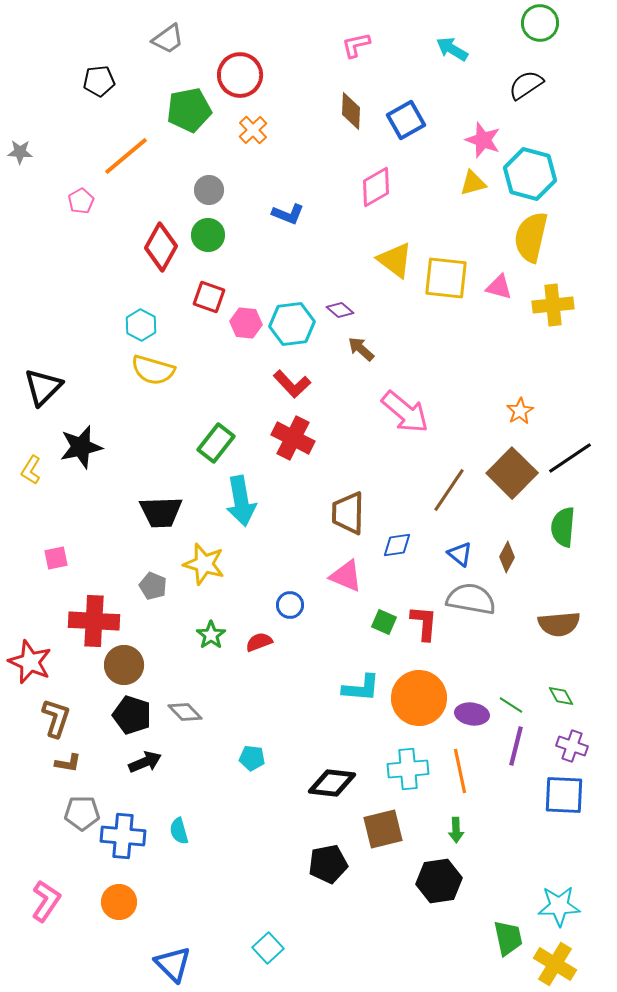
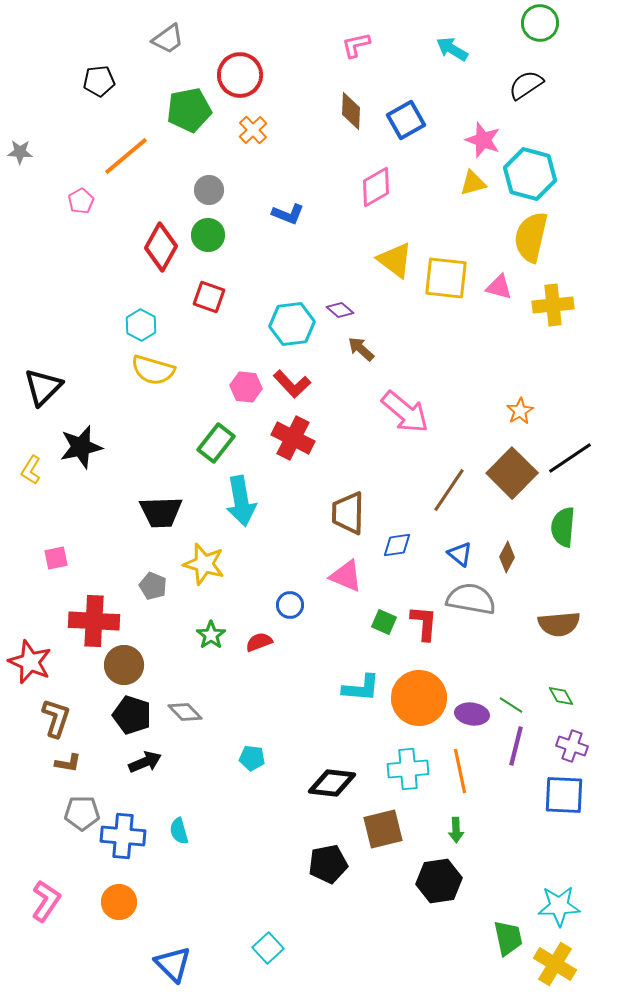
pink hexagon at (246, 323): moved 64 px down
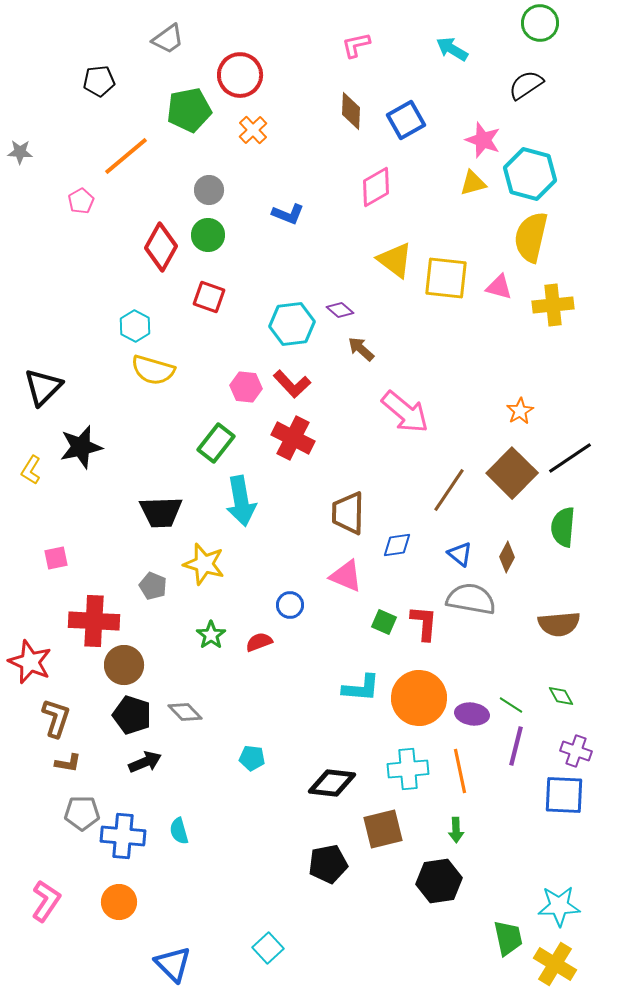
cyan hexagon at (141, 325): moved 6 px left, 1 px down
purple cross at (572, 746): moved 4 px right, 5 px down
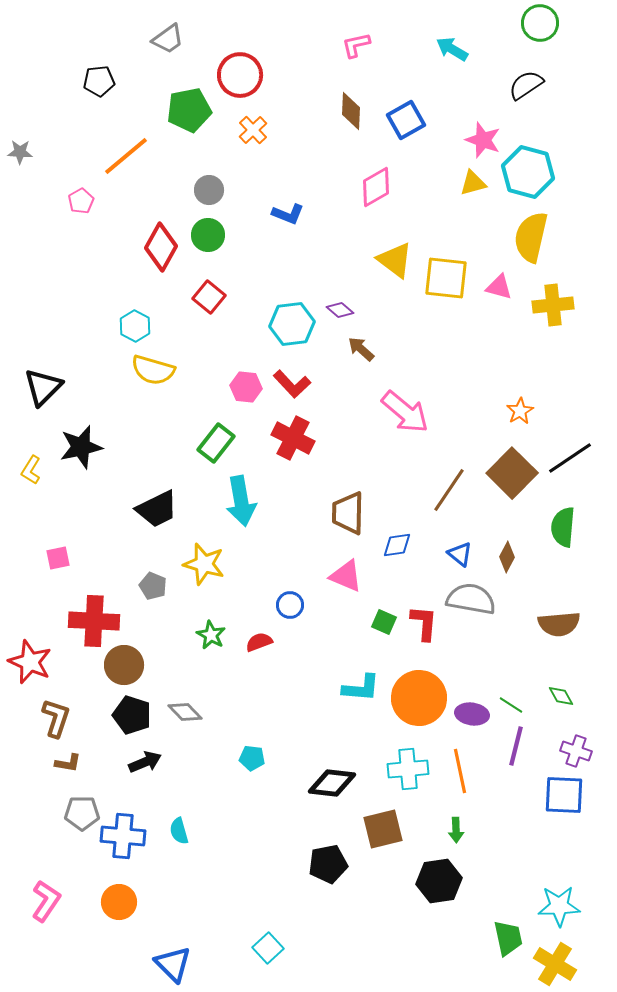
cyan hexagon at (530, 174): moved 2 px left, 2 px up
red square at (209, 297): rotated 20 degrees clockwise
black trapezoid at (161, 512): moved 4 px left, 3 px up; rotated 24 degrees counterclockwise
pink square at (56, 558): moved 2 px right
green star at (211, 635): rotated 8 degrees counterclockwise
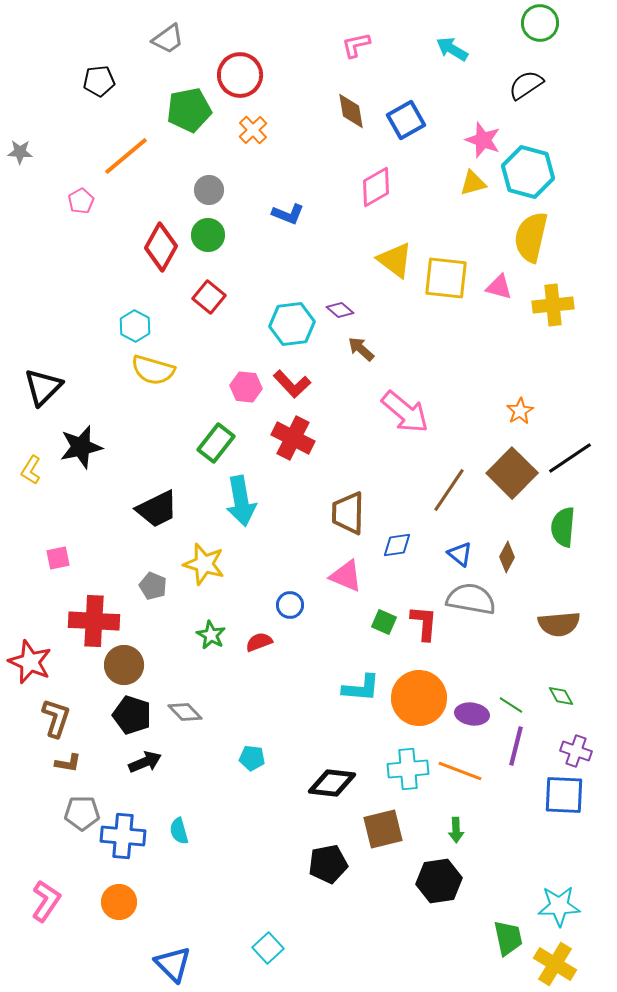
brown diamond at (351, 111): rotated 12 degrees counterclockwise
orange line at (460, 771): rotated 57 degrees counterclockwise
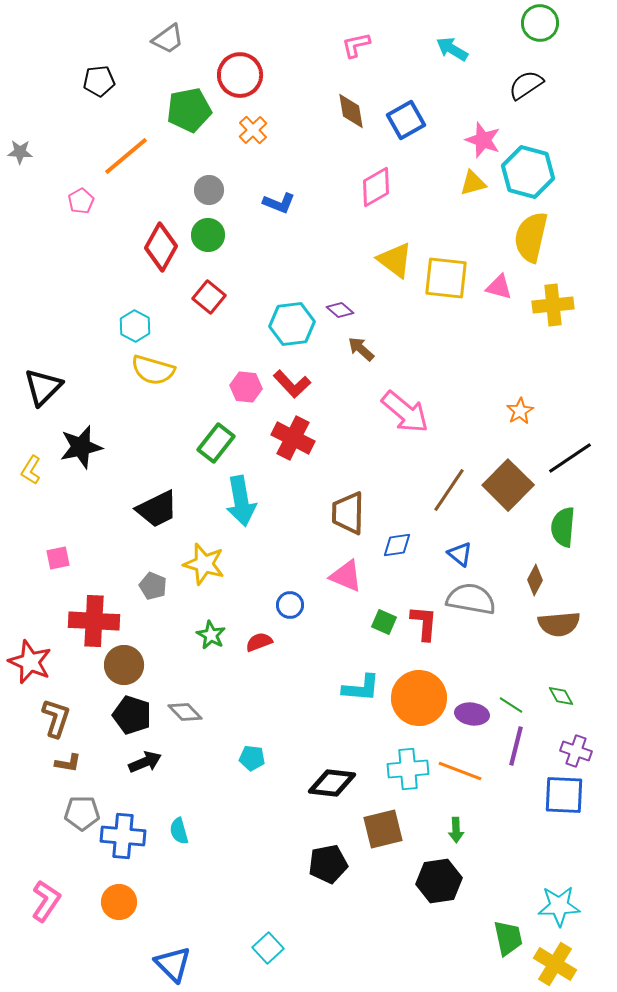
blue L-shape at (288, 214): moved 9 px left, 11 px up
brown square at (512, 473): moved 4 px left, 12 px down
brown diamond at (507, 557): moved 28 px right, 23 px down
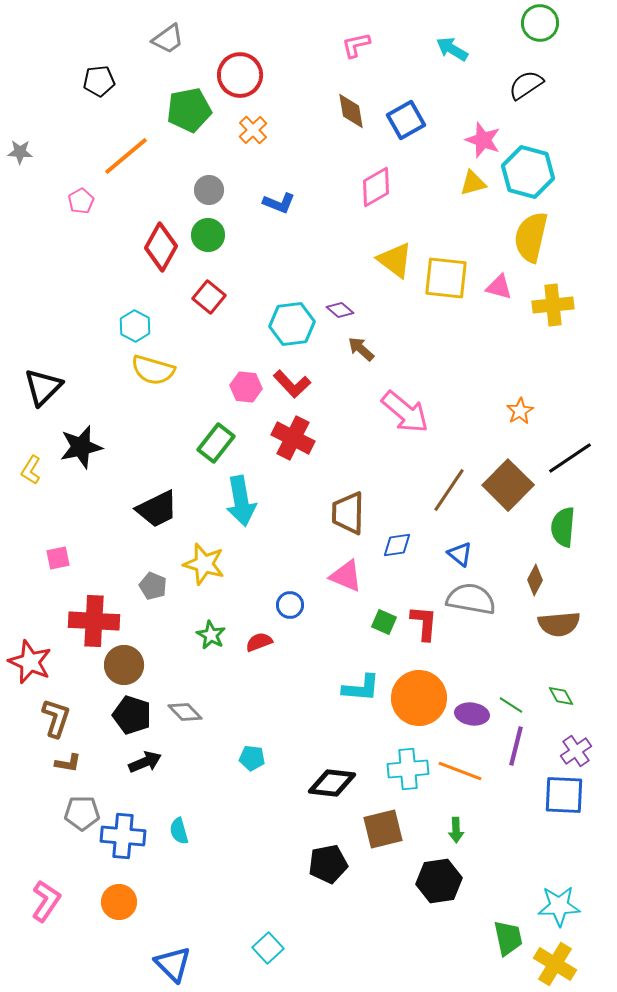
purple cross at (576, 751): rotated 36 degrees clockwise
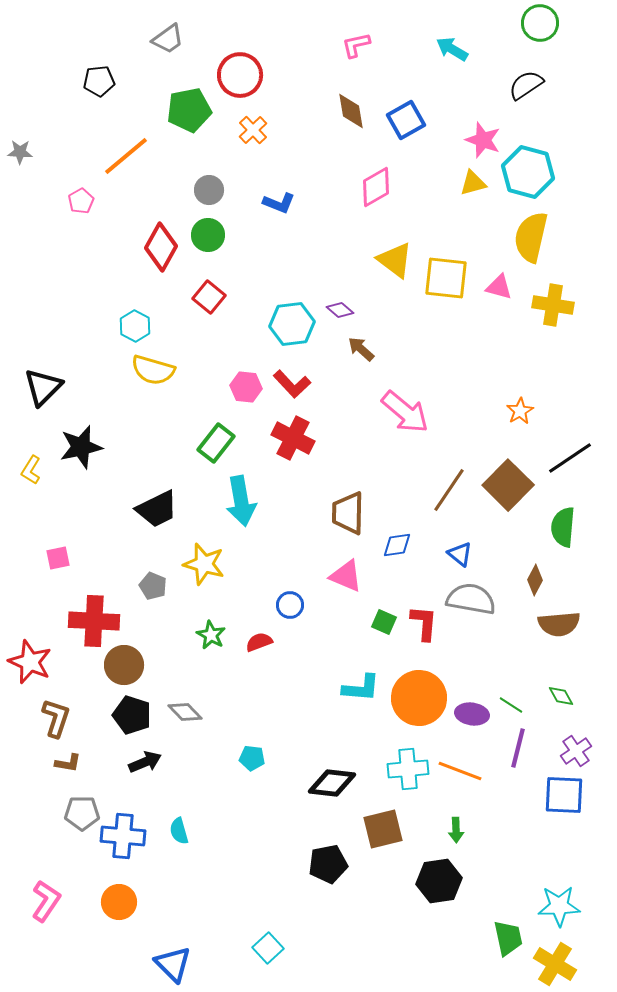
yellow cross at (553, 305): rotated 15 degrees clockwise
purple line at (516, 746): moved 2 px right, 2 px down
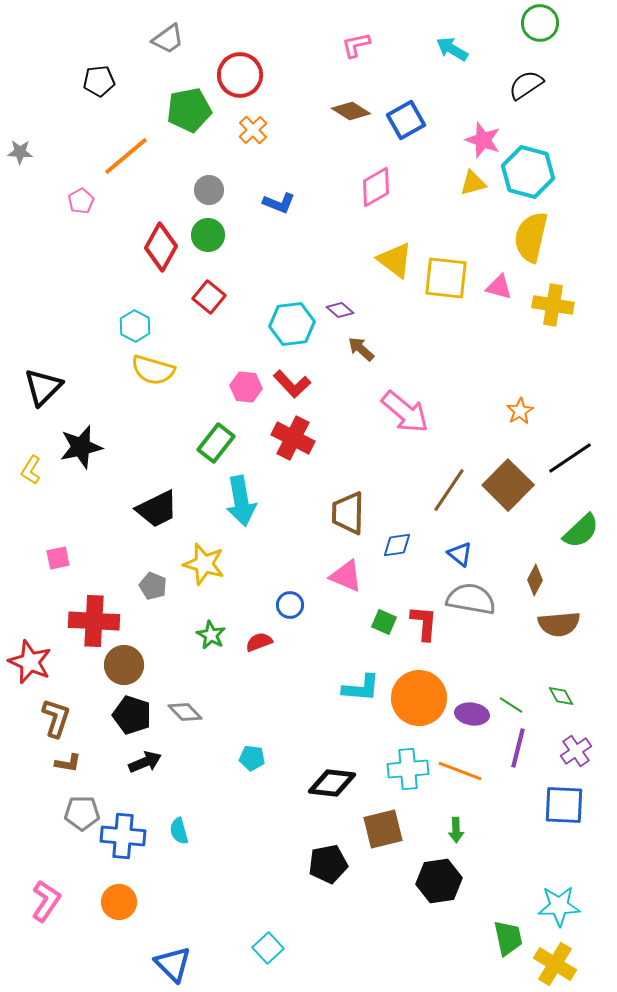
brown diamond at (351, 111): rotated 48 degrees counterclockwise
green semicircle at (563, 527): moved 18 px right, 4 px down; rotated 138 degrees counterclockwise
blue square at (564, 795): moved 10 px down
